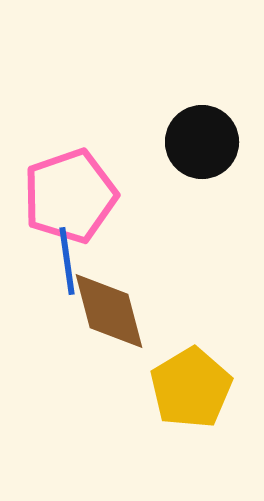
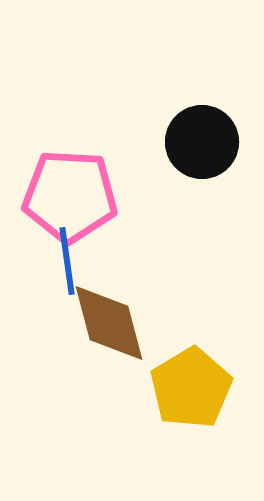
pink pentagon: rotated 22 degrees clockwise
brown diamond: moved 12 px down
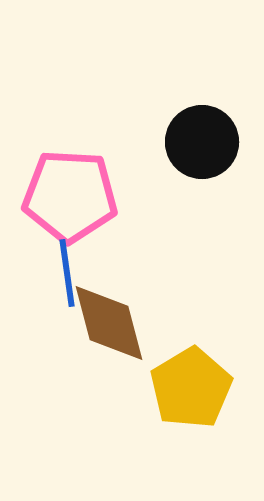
blue line: moved 12 px down
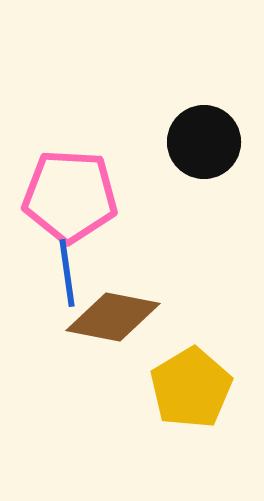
black circle: moved 2 px right
brown diamond: moved 4 px right, 6 px up; rotated 64 degrees counterclockwise
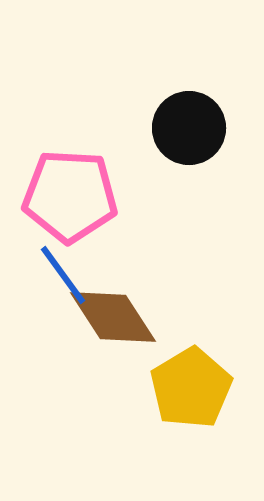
black circle: moved 15 px left, 14 px up
blue line: moved 4 px left, 2 px down; rotated 28 degrees counterclockwise
brown diamond: rotated 46 degrees clockwise
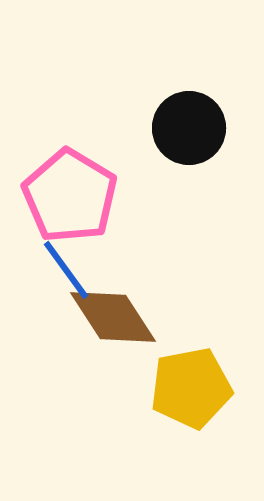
pink pentagon: rotated 28 degrees clockwise
blue line: moved 3 px right, 5 px up
yellow pentagon: rotated 20 degrees clockwise
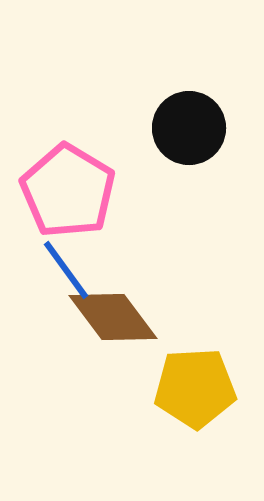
pink pentagon: moved 2 px left, 5 px up
brown diamond: rotated 4 degrees counterclockwise
yellow pentagon: moved 4 px right; rotated 8 degrees clockwise
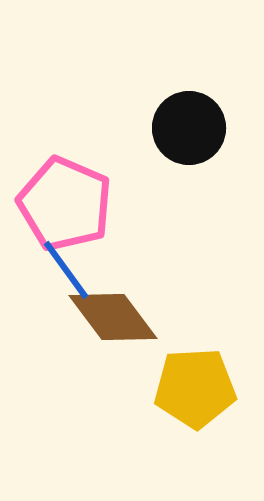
pink pentagon: moved 3 px left, 13 px down; rotated 8 degrees counterclockwise
